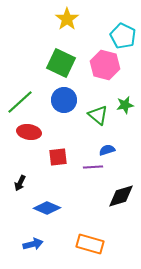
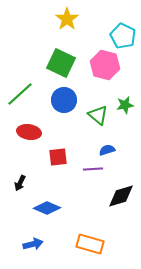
green line: moved 8 px up
purple line: moved 2 px down
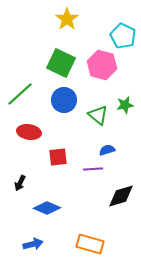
pink hexagon: moved 3 px left
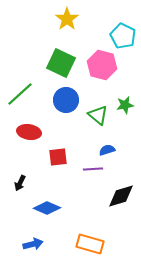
blue circle: moved 2 px right
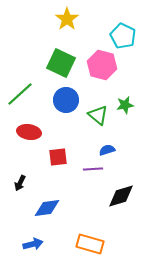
blue diamond: rotated 32 degrees counterclockwise
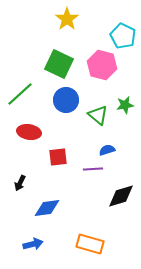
green square: moved 2 px left, 1 px down
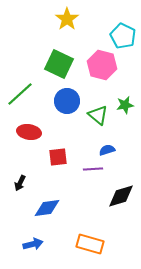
blue circle: moved 1 px right, 1 px down
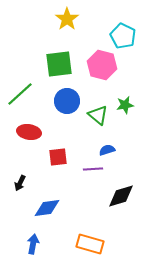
green square: rotated 32 degrees counterclockwise
blue arrow: rotated 66 degrees counterclockwise
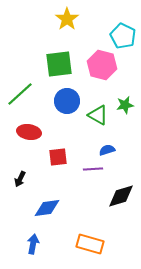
green triangle: rotated 10 degrees counterclockwise
black arrow: moved 4 px up
